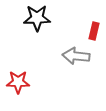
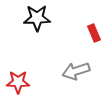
red rectangle: moved 2 px down; rotated 36 degrees counterclockwise
gray arrow: moved 15 px down; rotated 24 degrees counterclockwise
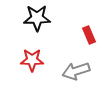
red rectangle: moved 5 px left, 2 px down
red star: moved 14 px right, 22 px up
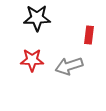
red rectangle: rotated 30 degrees clockwise
gray arrow: moved 7 px left, 5 px up
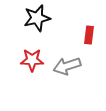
black star: rotated 12 degrees counterclockwise
gray arrow: moved 2 px left
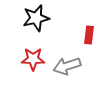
black star: moved 1 px left
red star: moved 1 px right, 1 px up
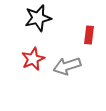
black star: moved 2 px right
red star: rotated 25 degrees counterclockwise
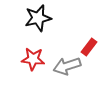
red rectangle: moved 12 px down; rotated 30 degrees clockwise
red star: rotated 30 degrees clockwise
